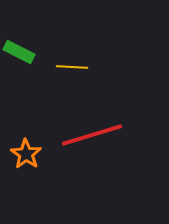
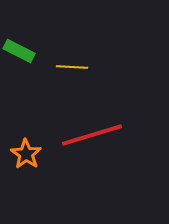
green rectangle: moved 1 px up
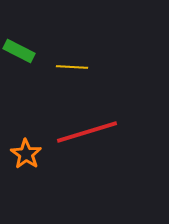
red line: moved 5 px left, 3 px up
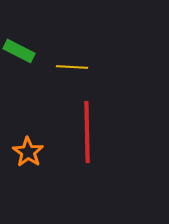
red line: rotated 74 degrees counterclockwise
orange star: moved 2 px right, 2 px up
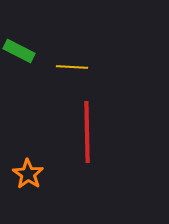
orange star: moved 22 px down
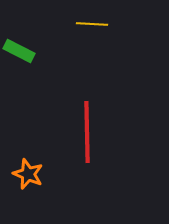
yellow line: moved 20 px right, 43 px up
orange star: rotated 12 degrees counterclockwise
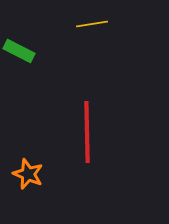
yellow line: rotated 12 degrees counterclockwise
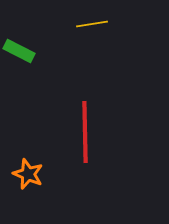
red line: moved 2 px left
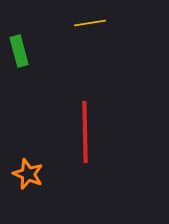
yellow line: moved 2 px left, 1 px up
green rectangle: rotated 48 degrees clockwise
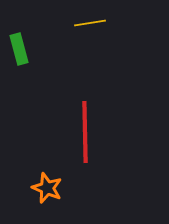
green rectangle: moved 2 px up
orange star: moved 19 px right, 14 px down
